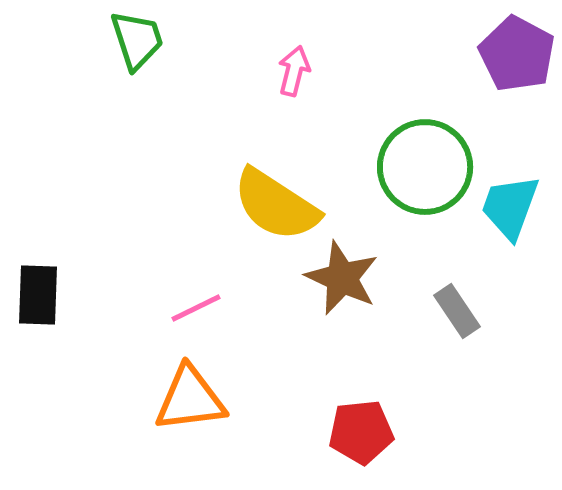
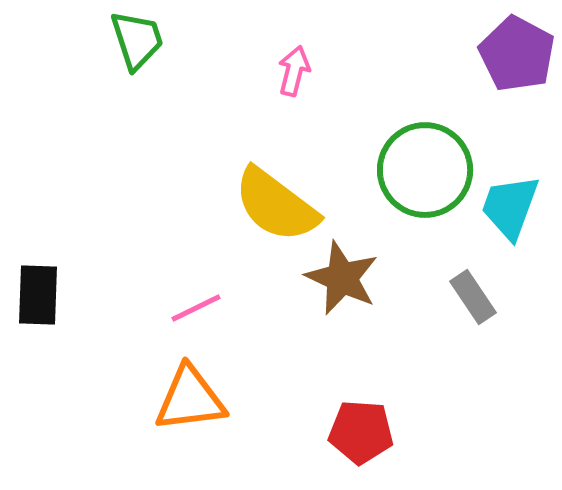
green circle: moved 3 px down
yellow semicircle: rotated 4 degrees clockwise
gray rectangle: moved 16 px right, 14 px up
red pentagon: rotated 10 degrees clockwise
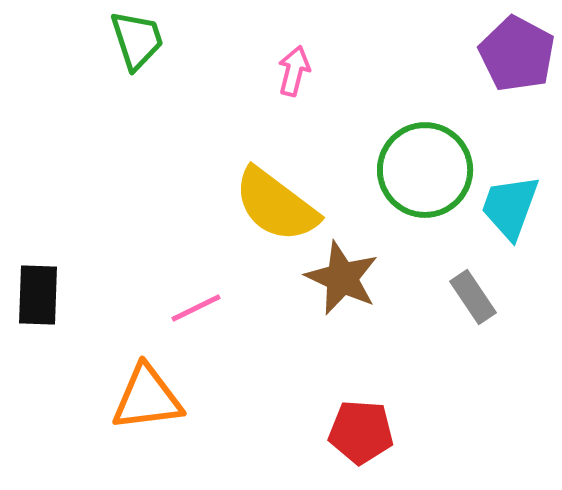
orange triangle: moved 43 px left, 1 px up
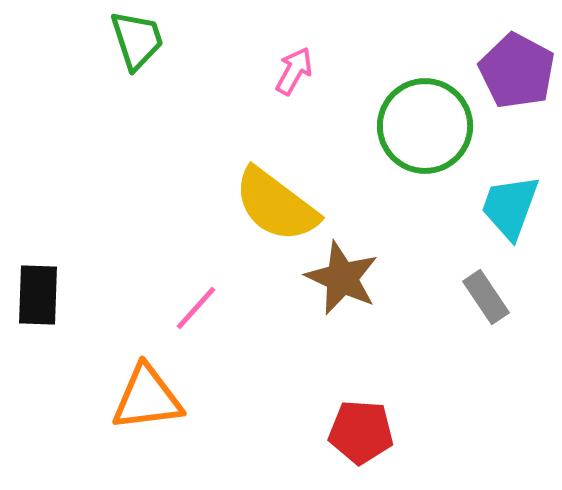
purple pentagon: moved 17 px down
pink arrow: rotated 15 degrees clockwise
green circle: moved 44 px up
gray rectangle: moved 13 px right
pink line: rotated 22 degrees counterclockwise
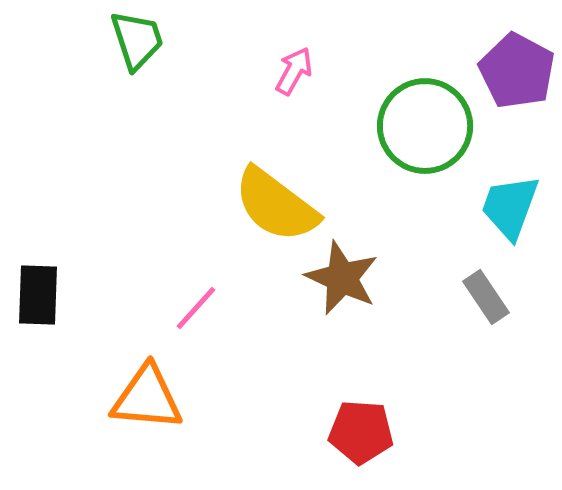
orange triangle: rotated 12 degrees clockwise
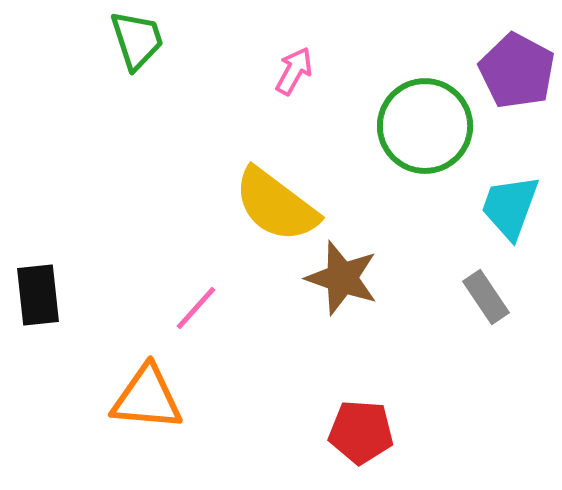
brown star: rotated 6 degrees counterclockwise
black rectangle: rotated 8 degrees counterclockwise
